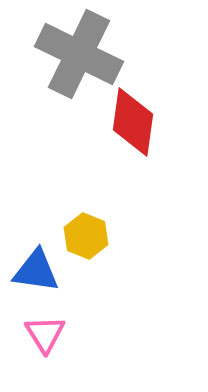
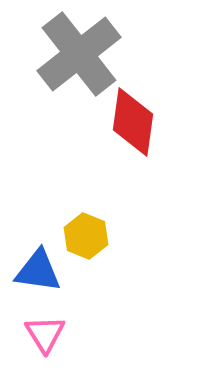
gray cross: rotated 26 degrees clockwise
blue triangle: moved 2 px right
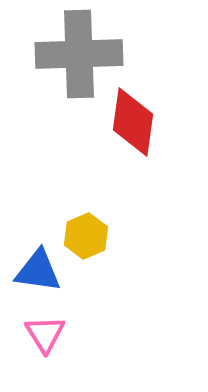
gray cross: rotated 36 degrees clockwise
yellow hexagon: rotated 15 degrees clockwise
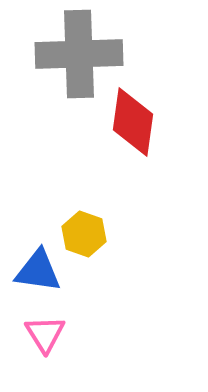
yellow hexagon: moved 2 px left, 2 px up; rotated 18 degrees counterclockwise
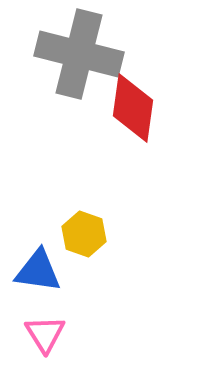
gray cross: rotated 16 degrees clockwise
red diamond: moved 14 px up
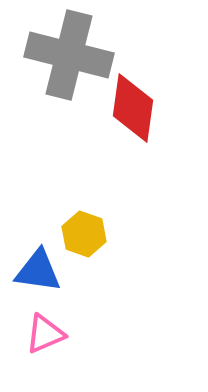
gray cross: moved 10 px left, 1 px down
pink triangle: rotated 39 degrees clockwise
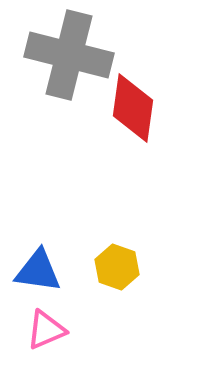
yellow hexagon: moved 33 px right, 33 px down
pink triangle: moved 1 px right, 4 px up
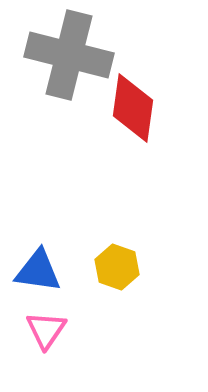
pink triangle: rotated 33 degrees counterclockwise
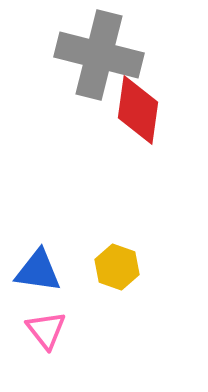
gray cross: moved 30 px right
red diamond: moved 5 px right, 2 px down
pink triangle: rotated 12 degrees counterclockwise
